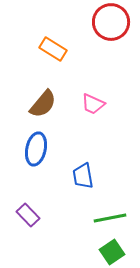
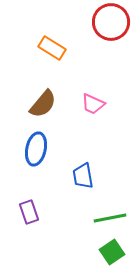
orange rectangle: moved 1 px left, 1 px up
purple rectangle: moved 1 px right, 3 px up; rotated 25 degrees clockwise
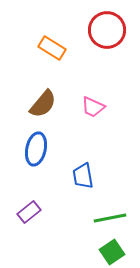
red circle: moved 4 px left, 8 px down
pink trapezoid: moved 3 px down
purple rectangle: rotated 70 degrees clockwise
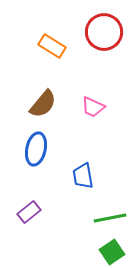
red circle: moved 3 px left, 2 px down
orange rectangle: moved 2 px up
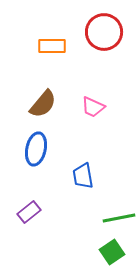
orange rectangle: rotated 32 degrees counterclockwise
green line: moved 9 px right
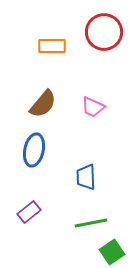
blue ellipse: moved 2 px left, 1 px down
blue trapezoid: moved 3 px right, 1 px down; rotated 8 degrees clockwise
green line: moved 28 px left, 5 px down
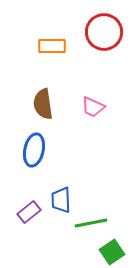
brown semicircle: rotated 132 degrees clockwise
blue trapezoid: moved 25 px left, 23 px down
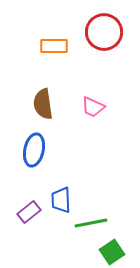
orange rectangle: moved 2 px right
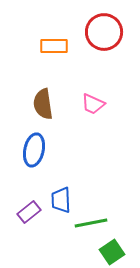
pink trapezoid: moved 3 px up
